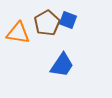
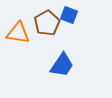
blue square: moved 1 px right, 5 px up
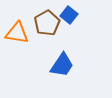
blue square: rotated 18 degrees clockwise
orange triangle: moved 1 px left
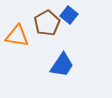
orange triangle: moved 3 px down
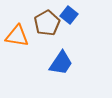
blue trapezoid: moved 1 px left, 2 px up
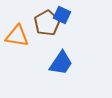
blue square: moved 7 px left; rotated 12 degrees counterclockwise
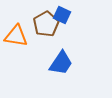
brown pentagon: moved 1 px left, 1 px down
orange triangle: moved 1 px left
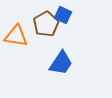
blue square: moved 1 px right
